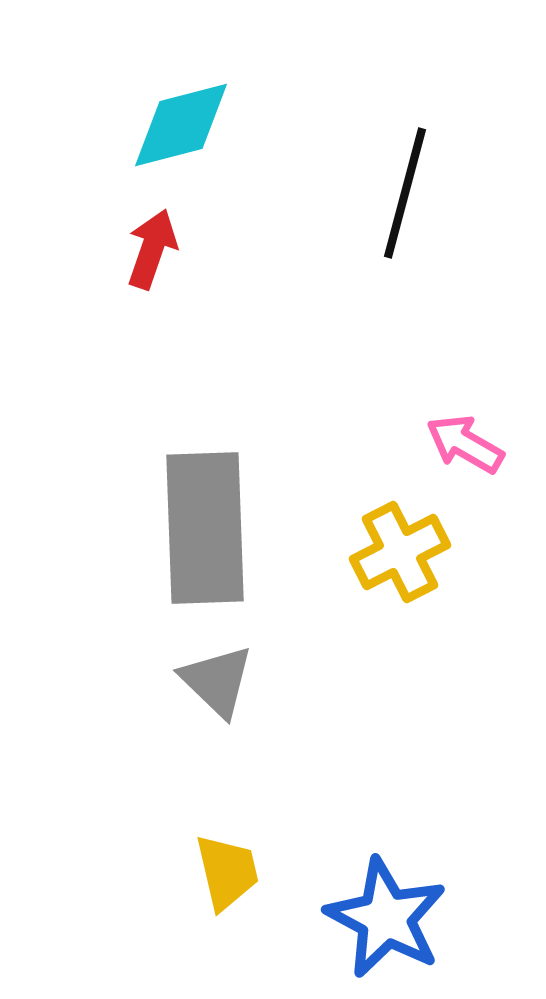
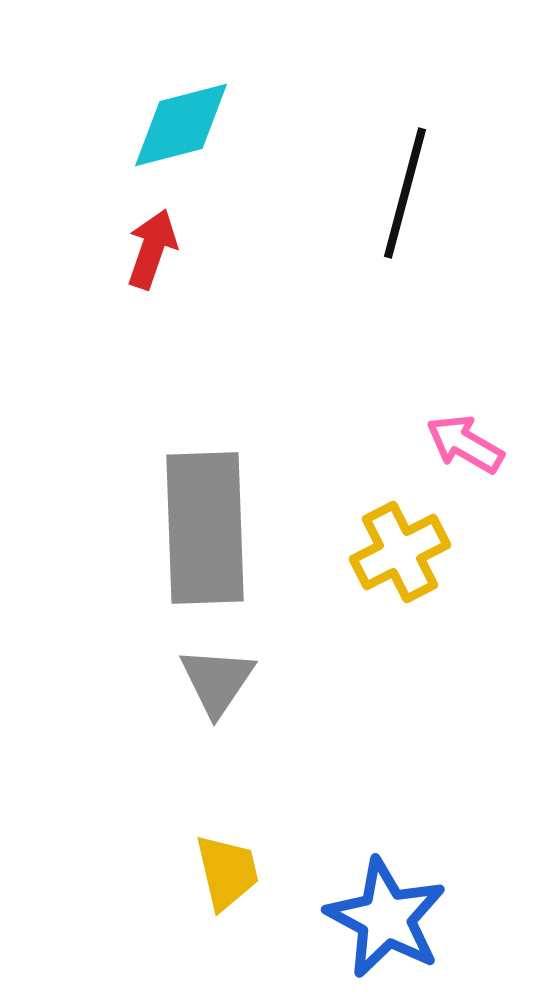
gray triangle: rotated 20 degrees clockwise
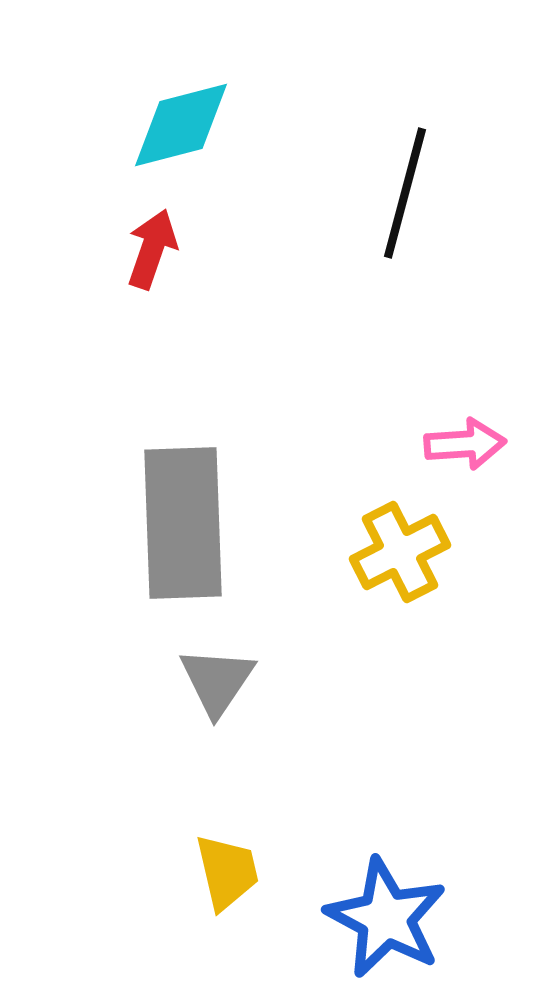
pink arrow: rotated 146 degrees clockwise
gray rectangle: moved 22 px left, 5 px up
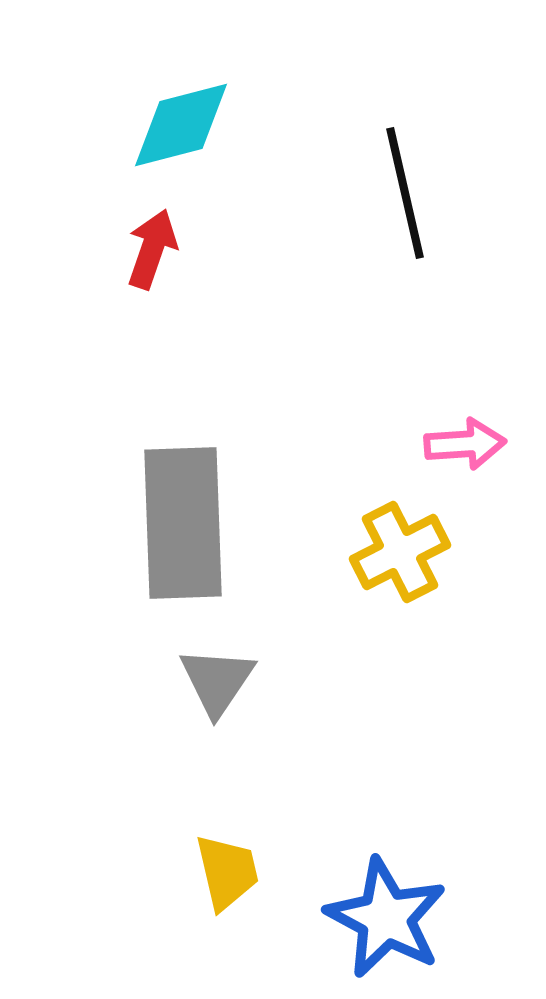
black line: rotated 28 degrees counterclockwise
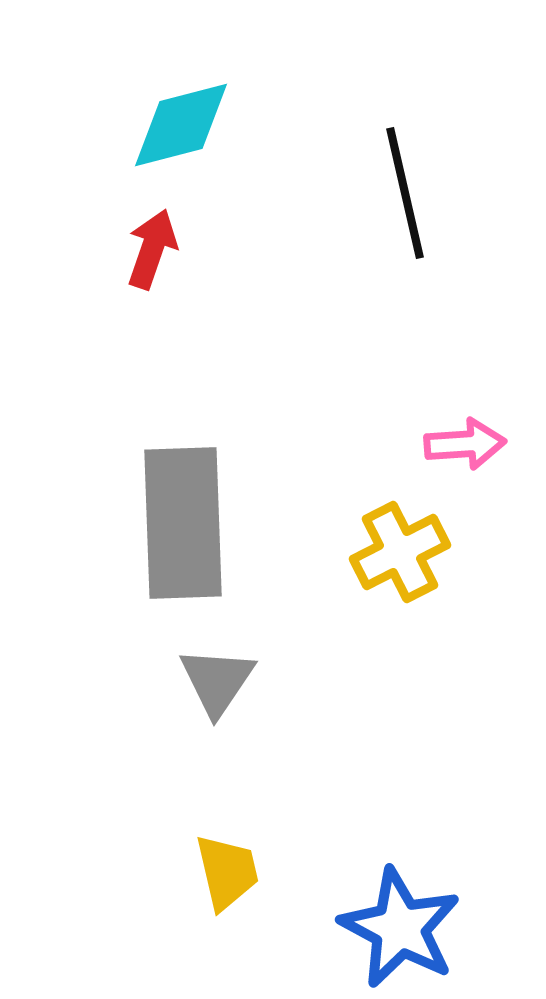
blue star: moved 14 px right, 10 px down
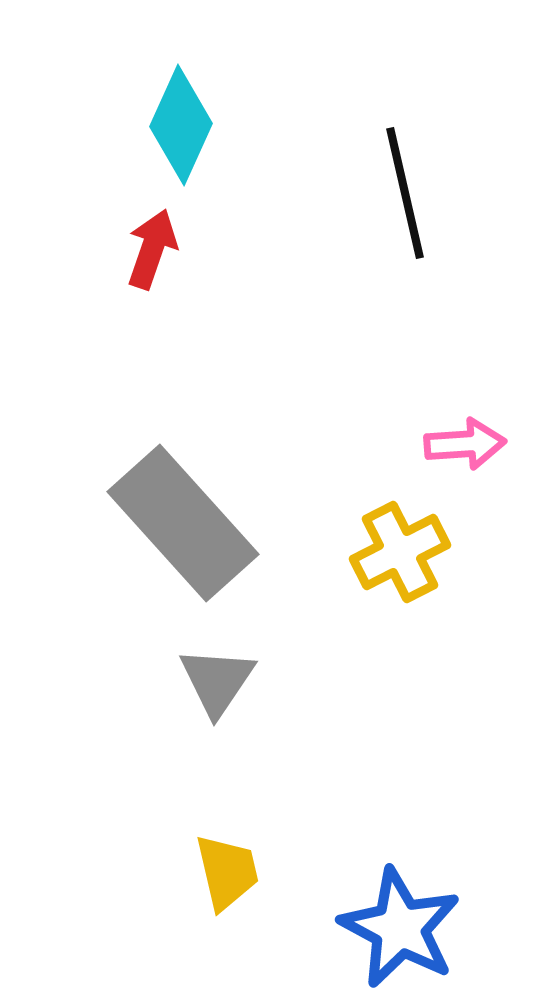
cyan diamond: rotated 51 degrees counterclockwise
gray rectangle: rotated 40 degrees counterclockwise
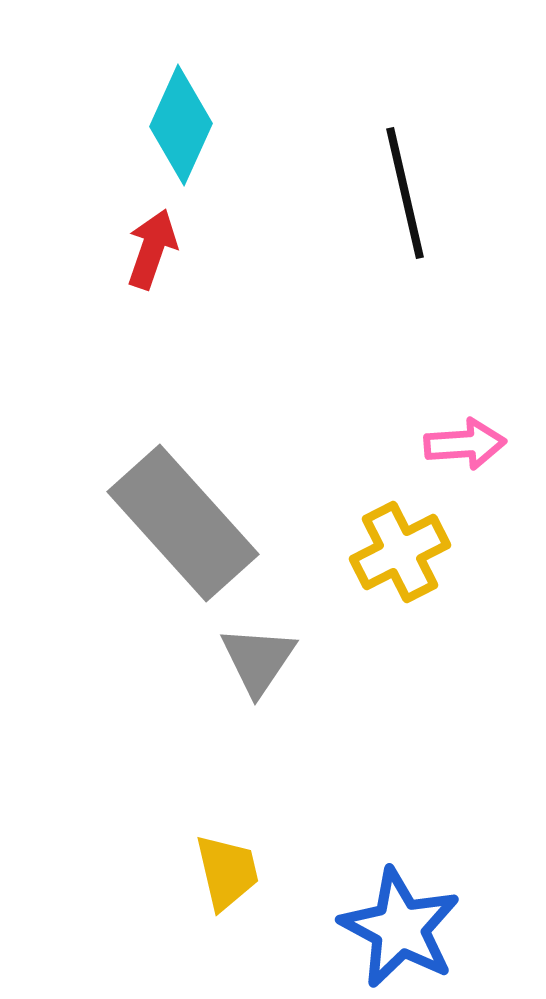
gray triangle: moved 41 px right, 21 px up
